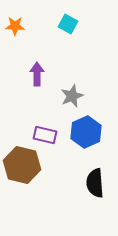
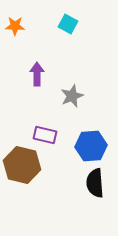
blue hexagon: moved 5 px right, 14 px down; rotated 20 degrees clockwise
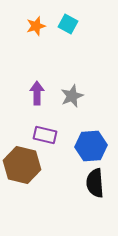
orange star: moved 21 px right; rotated 18 degrees counterclockwise
purple arrow: moved 19 px down
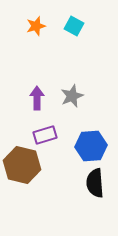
cyan square: moved 6 px right, 2 px down
purple arrow: moved 5 px down
purple rectangle: rotated 30 degrees counterclockwise
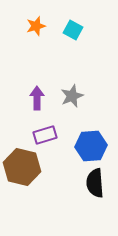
cyan square: moved 1 px left, 4 px down
brown hexagon: moved 2 px down
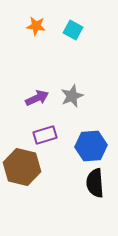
orange star: rotated 24 degrees clockwise
purple arrow: rotated 65 degrees clockwise
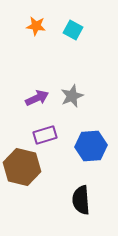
black semicircle: moved 14 px left, 17 px down
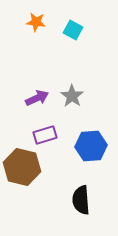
orange star: moved 4 px up
gray star: rotated 15 degrees counterclockwise
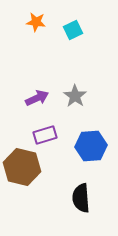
cyan square: rotated 36 degrees clockwise
gray star: moved 3 px right
black semicircle: moved 2 px up
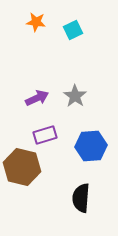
black semicircle: rotated 8 degrees clockwise
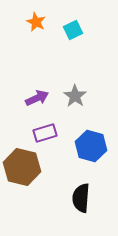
orange star: rotated 18 degrees clockwise
purple rectangle: moved 2 px up
blue hexagon: rotated 20 degrees clockwise
